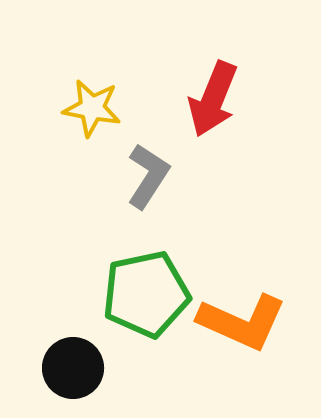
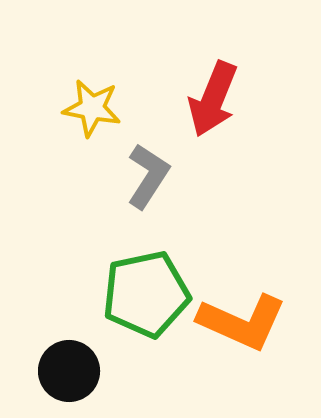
black circle: moved 4 px left, 3 px down
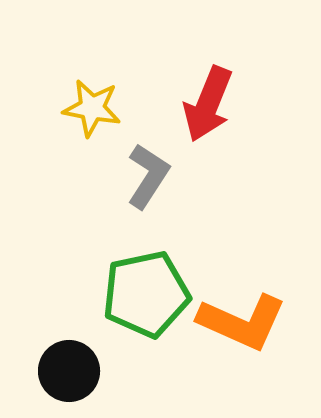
red arrow: moved 5 px left, 5 px down
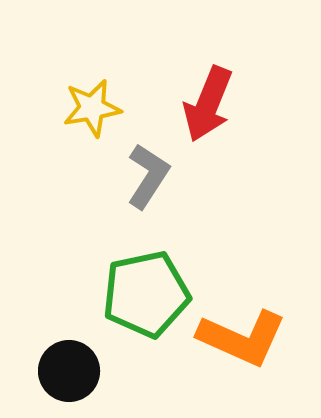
yellow star: rotated 20 degrees counterclockwise
orange L-shape: moved 16 px down
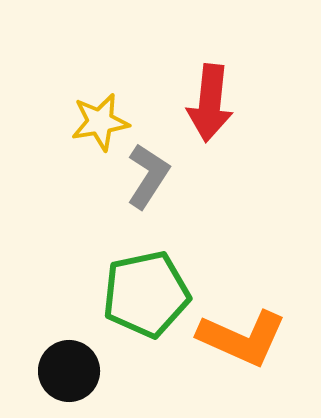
red arrow: moved 2 px right, 1 px up; rotated 16 degrees counterclockwise
yellow star: moved 8 px right, 14 px down
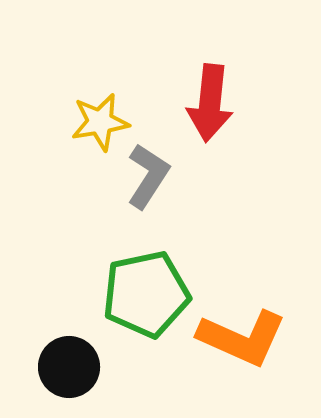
black circle: moved 4 px up
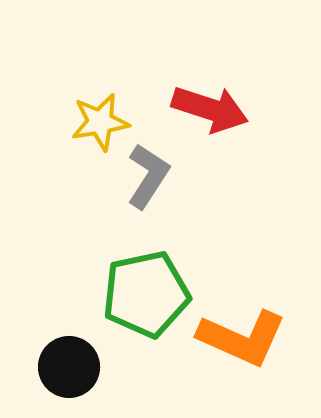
red arrow: moved 6 px down; rotated 78 degrees counterclockwise
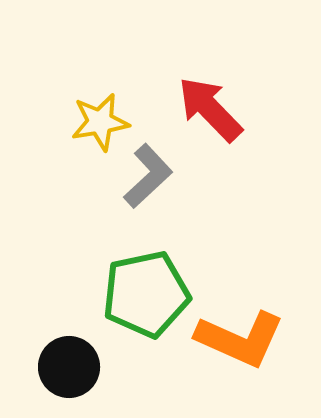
red arrow: rotated 152 degrees counterclockwise
gray L-shape: rotated 14 degrees clockwise
orange L-shape: moved 2 px left, 1 px down
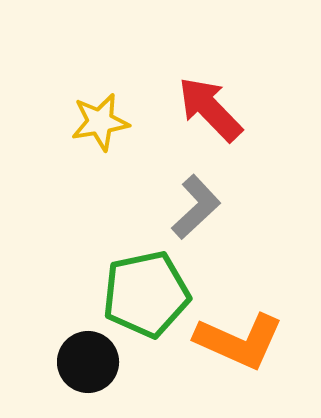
gray L-shape: moved 48 px right, 31 px down
orange L-shape: moved 1 px left, 2 px down
black circle: moved 19 px right, 5 px up
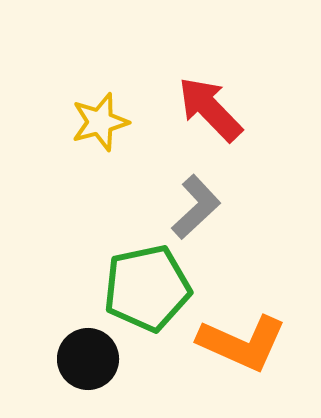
yellow star: rotated 6 degrees counterclockwise
green pentagon: moved 1 px right, 6 px up
orange L-shape: moved 3 px right, 2 px down
black circle: moved 3 px up
